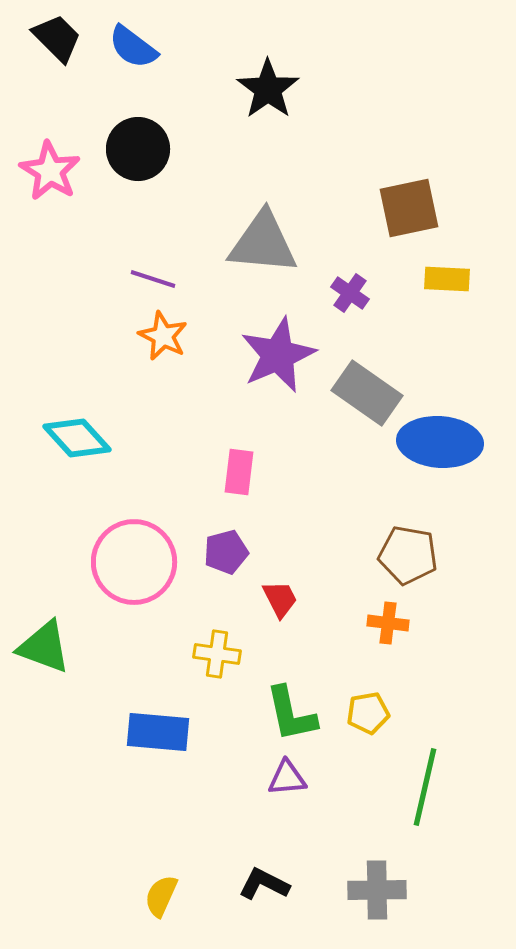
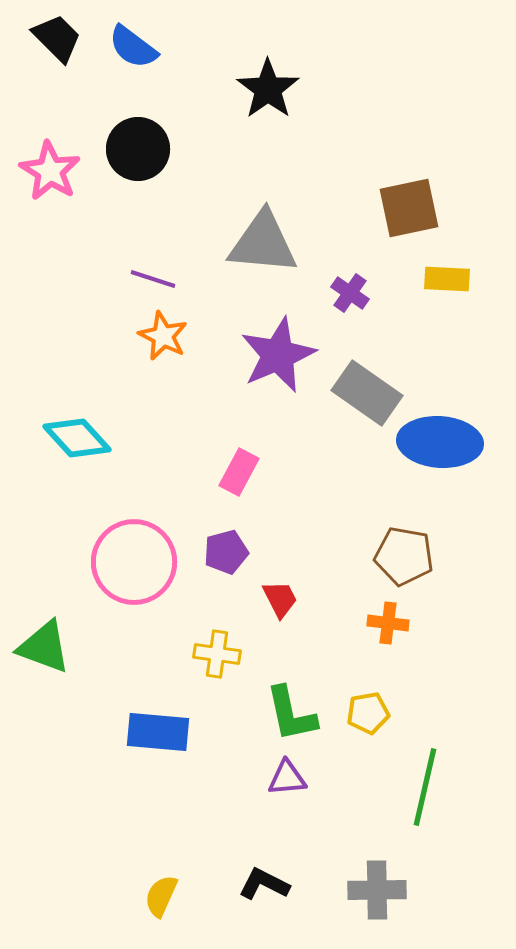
pink rectangle: rotated 21 degrees clockwise
brown pentagon: moved 4 px left, 1 px down
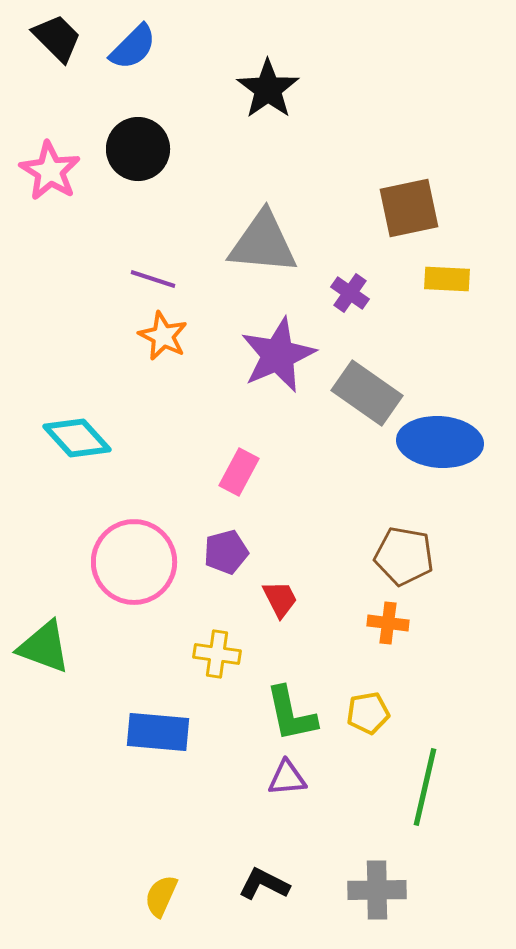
blue semicircle: rotated 82 degrees counterclockwise
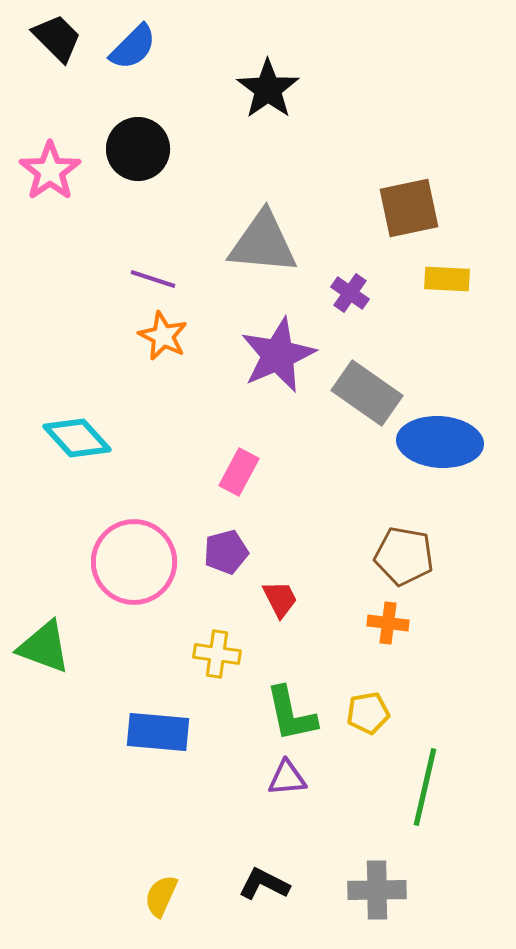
pink star: rotated 6 degrees clockwise
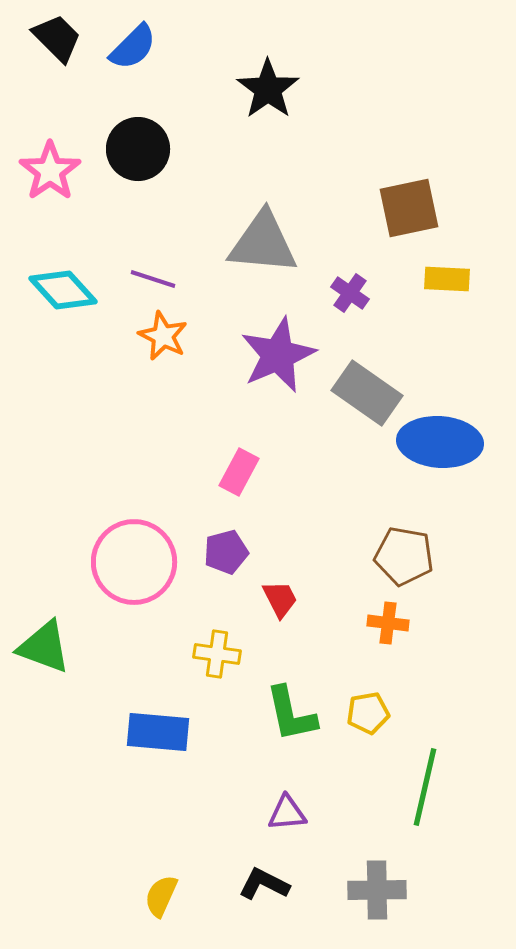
cyan diamond: moved 14 px left, 148 px up
purple triangle: moved 35 px down
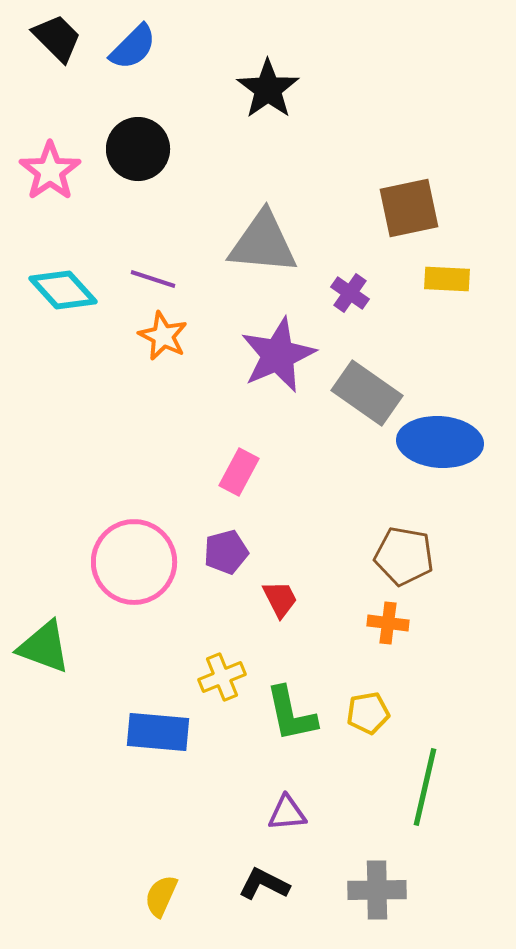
yellow cross: moved 5 px right, 23 px down; rotated 30 degrees counterclockwise
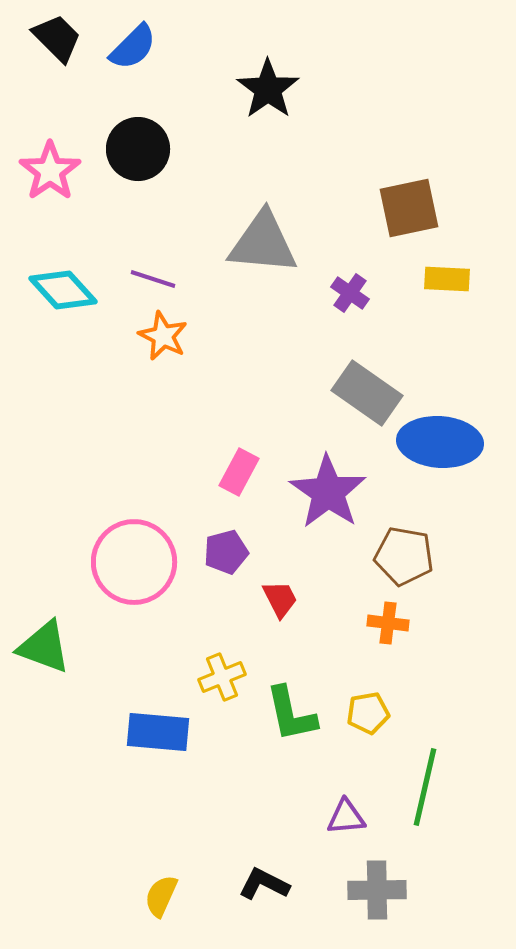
purple star: moved 50 px right, 137 px down; rotated 14 degrees counterclockwise
purple triangle: moved 59 px right, 4 px down
